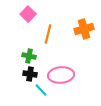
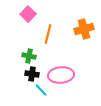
black cross: moved 2 px right
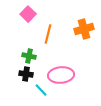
black cross: moved 6 px left
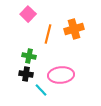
orange cross: moved 10 px left
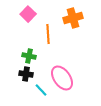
orange cross: moved 1 px left, 11 px up
orange line: rotated 18 degrees counterclockwise
pink ellipse: moved 1 px right, 3 px down; rotated 60 degrees clockwise
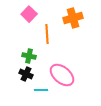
pink square: moved 1 px right
orange line: moved 1 px left
black cross: rotated 16 degrees clockwise
pink ellipse: moved 3 px up; rotated 15 degrees counterclockwise
cyan line: rotated 48 degrees counterclockwise
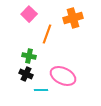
orange line: rotated 24 degrees clockwise
pink ellipse: moved 1 px right, 1 px down; rotated 15 degrees counterclockwise
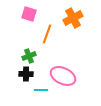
pink square: rotated 28 degrees counterclockwise
orange cross: rotated 12 degrees counterclockwise
green cross: rotated 32 degrees counterclockwise
black cross: rotated 24 degrees counterclockwise
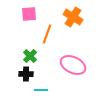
pink square: rotated 21 degrees counterclockwise
orange cross: moved 1 px up; rotated 30 degrees counterclockwise
green cross: moved 1 px right; rotated 24 degrees counterclockwise
pink ellipse: moved 10 px right, 11 px up
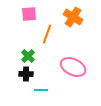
green cross: moved 2 px left
pink ellipse: moved 2 px down
